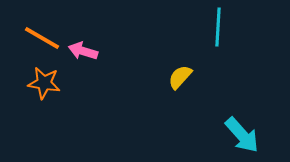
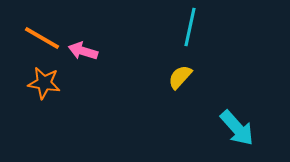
cyan line: moved 28 px left; rotated 9 degrees clockwise
cyan arrow: moved 5 px left, 7 px up
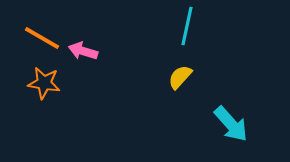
cyan line: moved 3 px left, 1 px up
cyan arrow: moved 6 px left, 4 px up
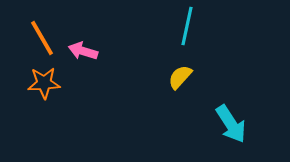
orange line: rotated 30 degrees clockwise
orange star: rotated 12 degrees counterclockwise
cyan arrow: rotated 9 degrees clockwise
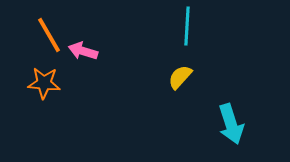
cyan line: rotated 9 degrees counterclockwise
orange line: moved 7 px right, 3 px up
orange star: rotated 8 degrees clockwise
cyan arrow: rotated 15 degrees clockwise
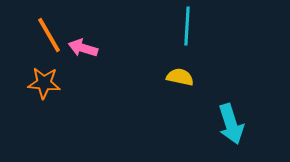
pink arrow: moved 3 px up
yellow semicircle: rotated 60 degrees clockwise
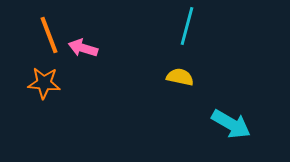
cyan line: rotated 12 degrees clockwise
orange line: rotated 9 degrees clockwise
cyan arrow: rotated 42 degrees counterclockwise
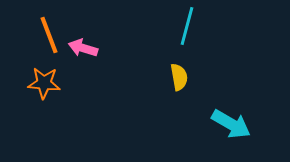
yellow semicircle: moved 1 px left; rotated 68 degrees clockwise
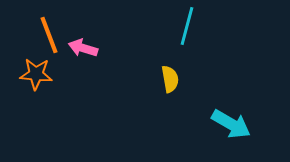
yellow semicircle: moved 9 px left, 2 px down
orange star: moved 8 px left, 9 px up
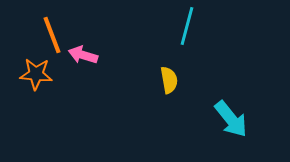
orange line: moved 3 px right
pink arrow: moved 7 px down
yellow semicircle: moved 1 px left, 1 px down
cyan arrow: moved 5 px up; rotated 21 degrees clockwise
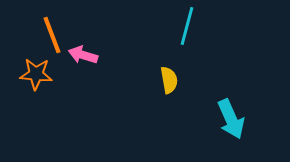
cyan arrow: rotated 15 degrees clockwise
